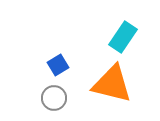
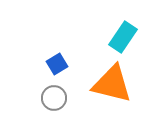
blue square: moved 1 px left, 1 px up
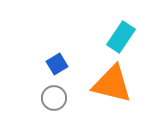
cyan rectangle: moved 2 px left
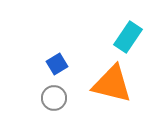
cyan rectangle: moved 7 px right
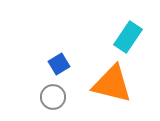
blue square: moved 2 px right
gray circle: moved 1 px left, 1 px up
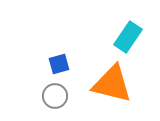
blue square: rotated 15 degrees clockwise
gray circle: moved 2 px right, 1 px up
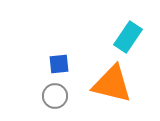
blue square: rotated 10 degrees clockwise
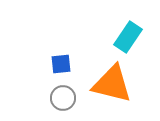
blue square: moved 2 px right
gray circle: moved 8 px right, 2 px down
